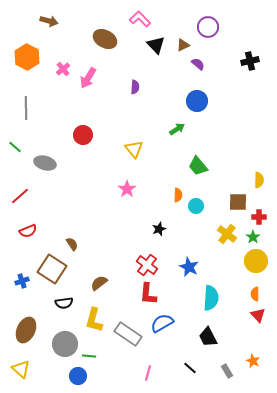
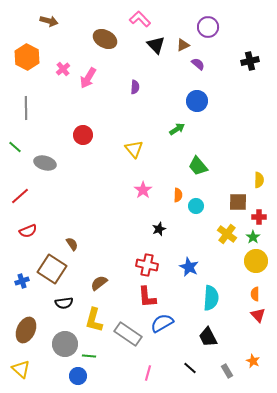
pink star at (127, 189): moved 16 px right, 1 px down
red cross at (147, 265): rotated 25 degrees counterclockwise
red L-shape at (148, 294): moved 1 px left, 3 px down; rotated 10 degrees counterclockwise
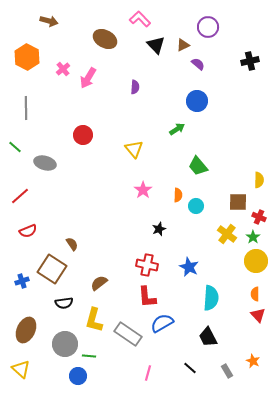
red cross at (259, 217): rotated 24 degrees clockwise
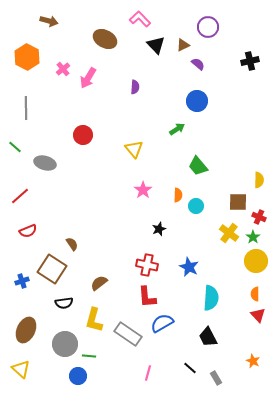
yellow cross at (227, 234): moved 2 px right, 1 px up
gray rectangle at (227, 371): moved 11 px left, 7 px down
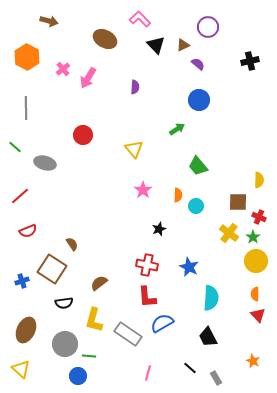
blue circle at (197, 101): moved 2 px right, 1 px up
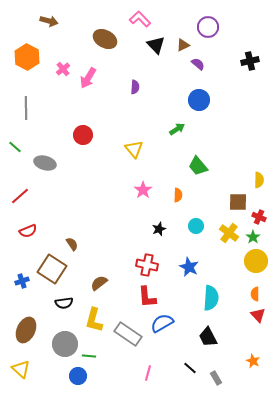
cyan circle at (196, 206): moved 20 px down
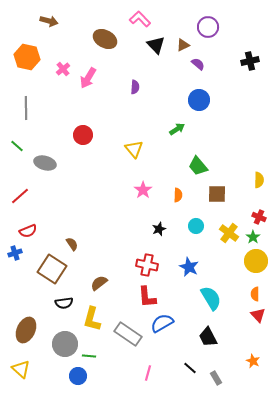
orange hexagon at (27, 57): rotated 15 degrees counterclockwise
green line at (15, 147): moved 2 px right, 1 px up
brown square at (238, 202): moved 21 px left, 8 px up
blue cross at (22, 281): moved 7 px left, 28 px up
cyan semicircle at (211, 298): rotated 35 degrees counterclockwise
yellow L-shape at (94, 320): moved 2 px left, 1 px up
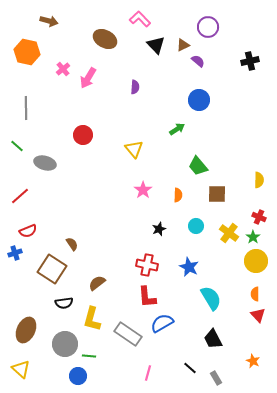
orange hexagon at (27, 57): moved 5 px up
purple semicircle at (198, 64): moved 3 px up
brown semicircle at (99, 283): moved 2 px left
black trapezoid at (208, 337): moved 5 px right, 2 px down
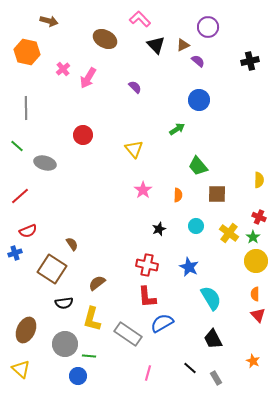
purple semicircle at (135, 87): rotated 48 degrees counterclockwise
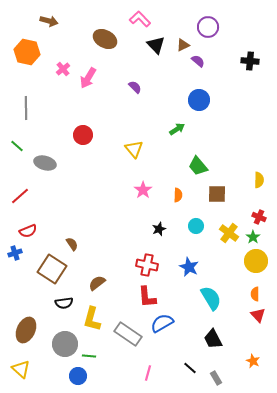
black cross at (250, 61): rotated 18 degrees clockwise
